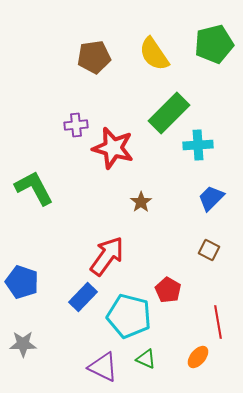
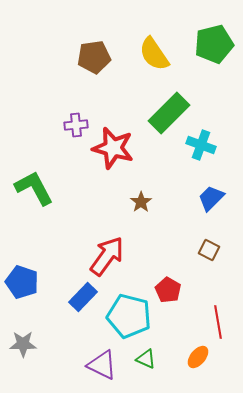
cyan cross: moved 3 px right; rotated 24 degrees clockwise
purple triangle: moved 1 px left, 2 px up
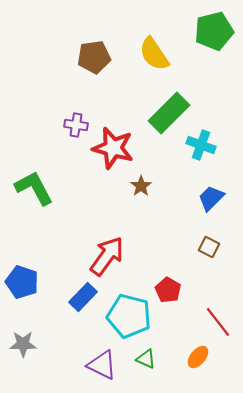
green pentagon: moved 13 px up
purple cross: rotated 15 degrees clockwise
brown star: moved 16 px up
brown square: moved 3 px up
red line: rotated 28 degrees counterclockwise
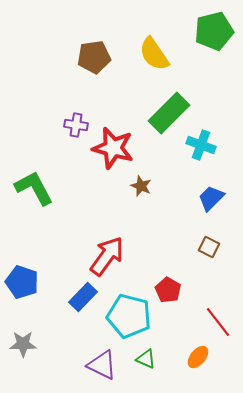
brown star: rotated 15 degrees counterclockwise
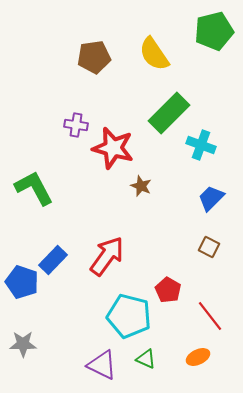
blue rectangle: moved 30 px left, 37 px up
red line: moved 8 px left, 6 px up
orange ellipse: rotated 25 degrees clockwise
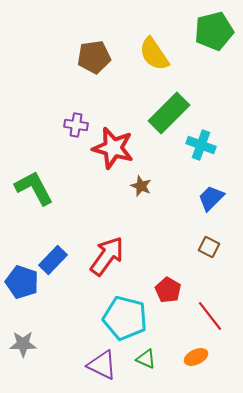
cyan pentagon: moved 4 px left, 2 px down
orange ellipse: moved 2 px left
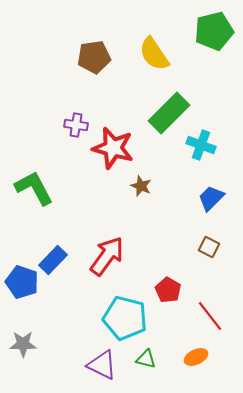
green triangle: rotated 10 degrees counterclockwise
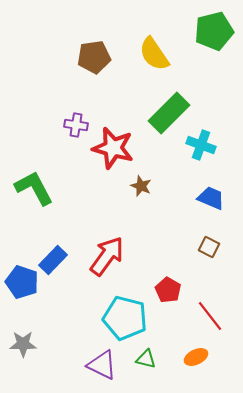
blue trapezoid: rotated 68 degrees clockwise
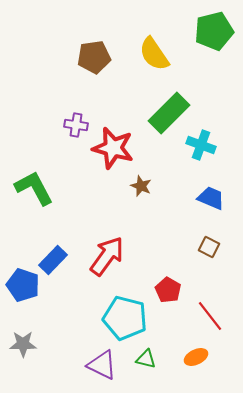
blue pentagon: moved 1 px right, 3 px down
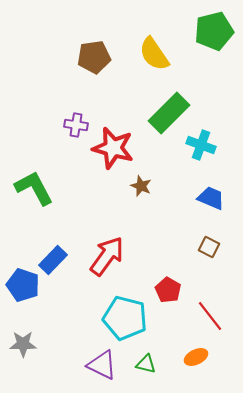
green triangle: moved 5 px down
